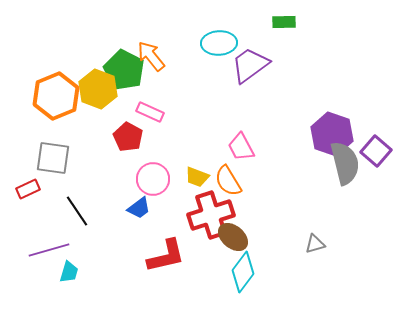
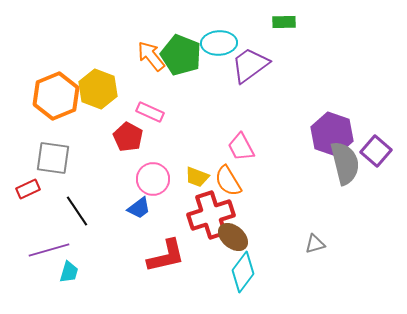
green pentagon: moved 57 px right, 15 px up; rotated 6 degrees counterclockwise
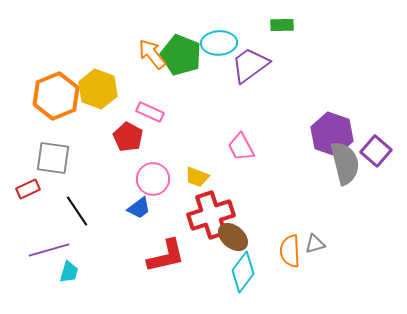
green rectangle: moved 2 px left, 3 px down
orange arrow: moved 1 px right, 2 px up
orange semicircle: moved 62 px right, 70 px down; rotated 28 degrees clockwise
